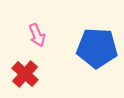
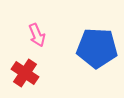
red cross: moved 1 px up; rotated 8 degrees counterclockwise
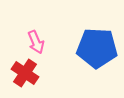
pink arrow: moved 1 px left, 7 px down
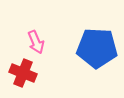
red cross: moved 2 px left; rotated 12 degrees counterclockwise
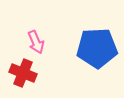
blue pentagon: rotated 6 degrees counterclockwise
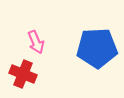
red cross: moved 1 px down
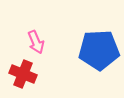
blue pentagon: moved 2 px right, 2 px down
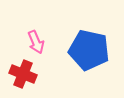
blue pentagon: moved 10 px left; rotated 15 degrees clockwise
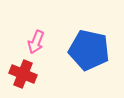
pink arrow: rotated 45 degrees clockwise
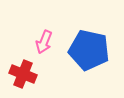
pink arrow: moved 8 px right
